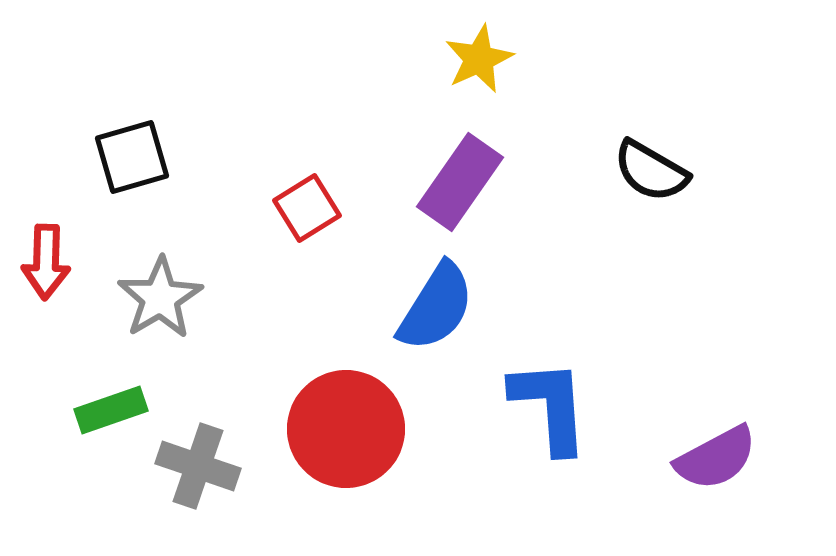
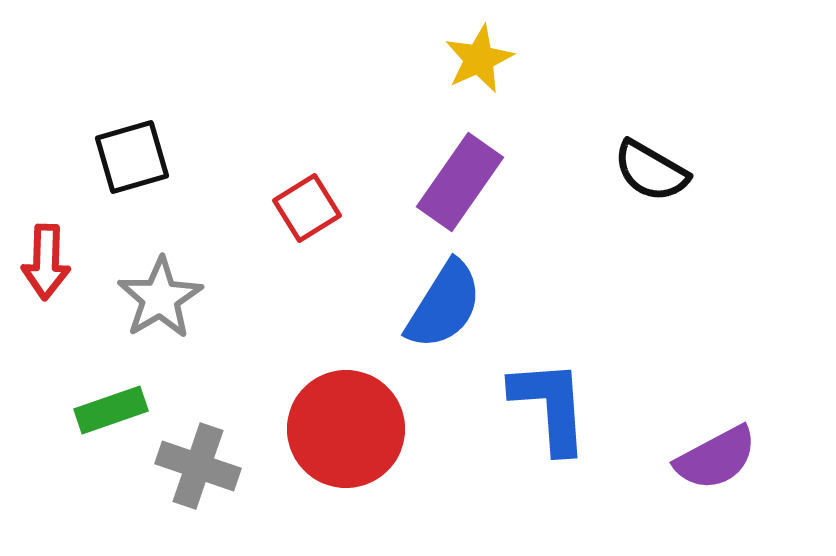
blue semicircle: moved 8 px right, 2 px up
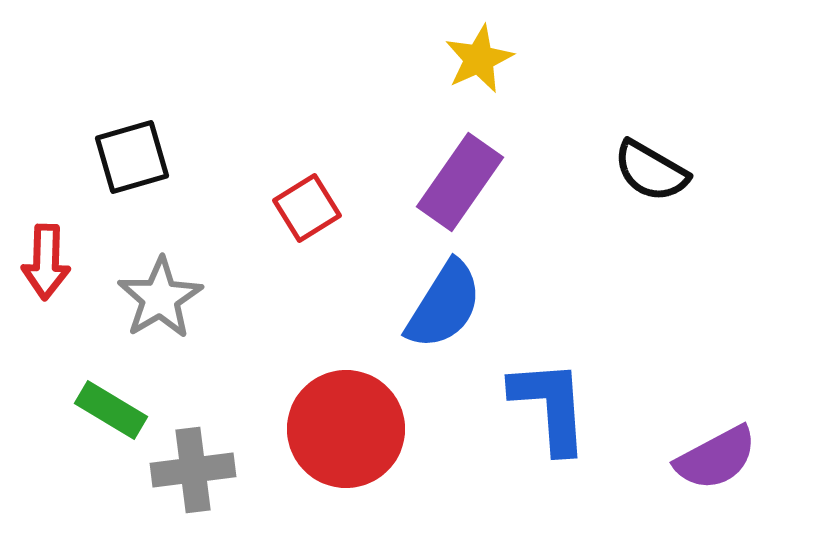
green rectangle: rotated 50 degrees clockwise
gray cross: moved 5 px left, 4 px down; rotated 26 degrees counterclockwise
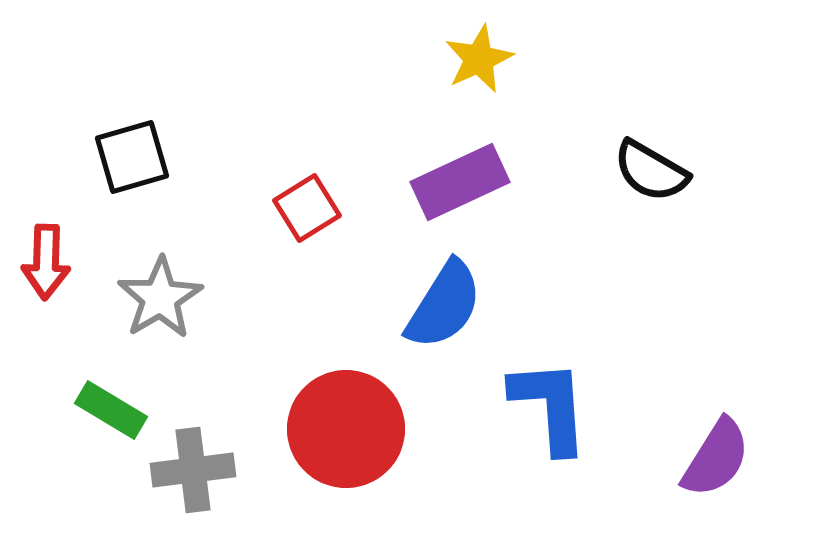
purple rectangle: rotated 30 degrees clockwise
purple semicircle: rotated 30 degrees counterclockwise
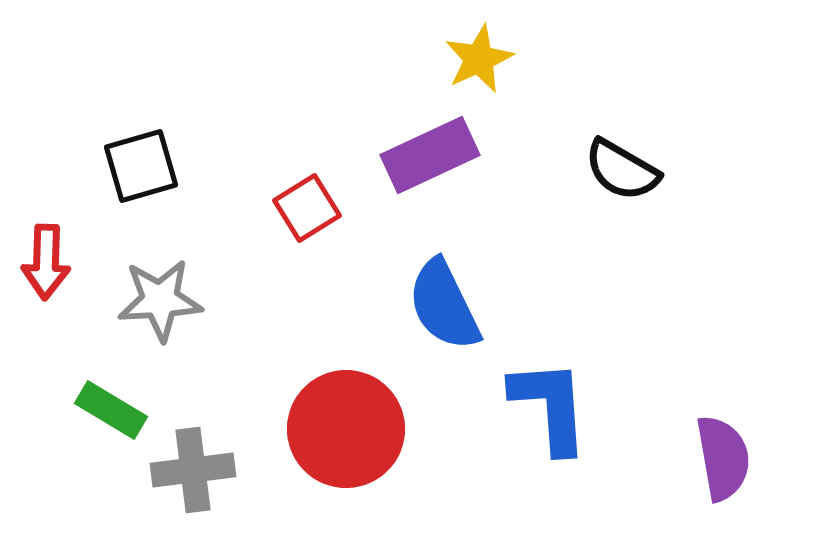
black square: moved 9 px right, 9 px down
black semicircle: moved 29 px left, 1 px up
purple rectangle: moved 30 px left, 27 px up
gray star: moved 2 px down; rotated 28 degrees clockwise
blue semicircle: rotated 122 degrees clockwise
purple semicircle: moved 7 px right; rotated 42 degrees counterclockwise
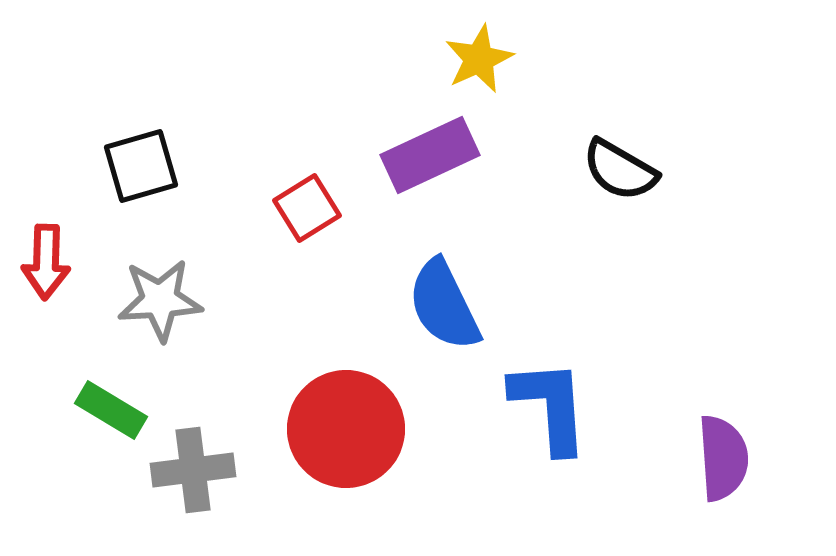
black semicircle: moved 2 px left
purple semicircle: rotated 6 degrees clockwise
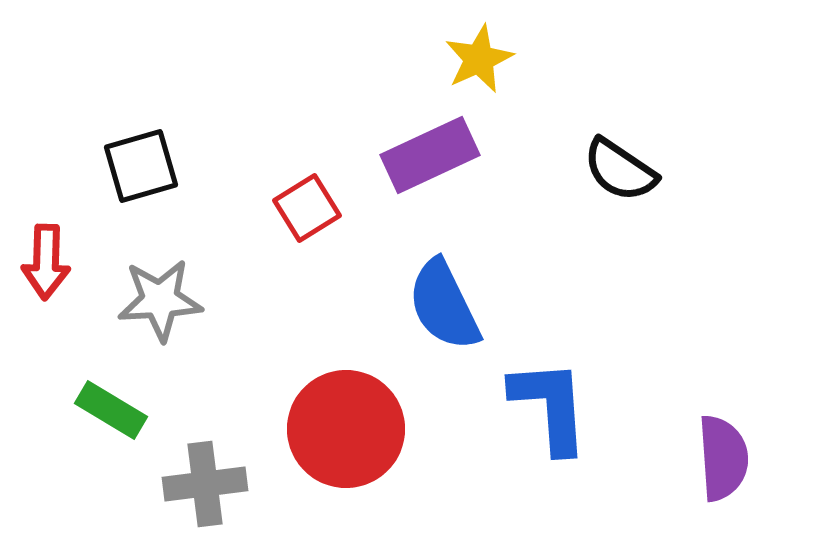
black semicircle: rotated 4 degrees clockwise
gray cross: moved 12 px right, 14 px down
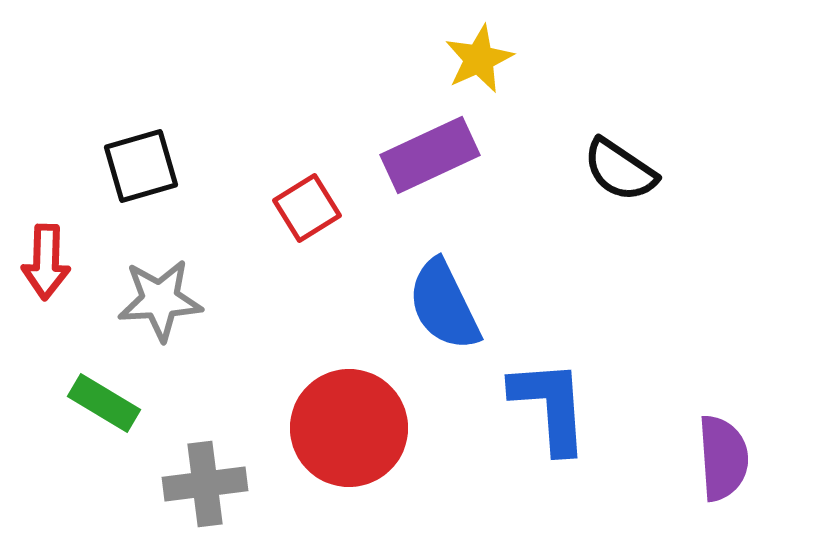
green rectangle: moved 7 px left, 7 px up
red circle: moved 3 px right, 1 px up
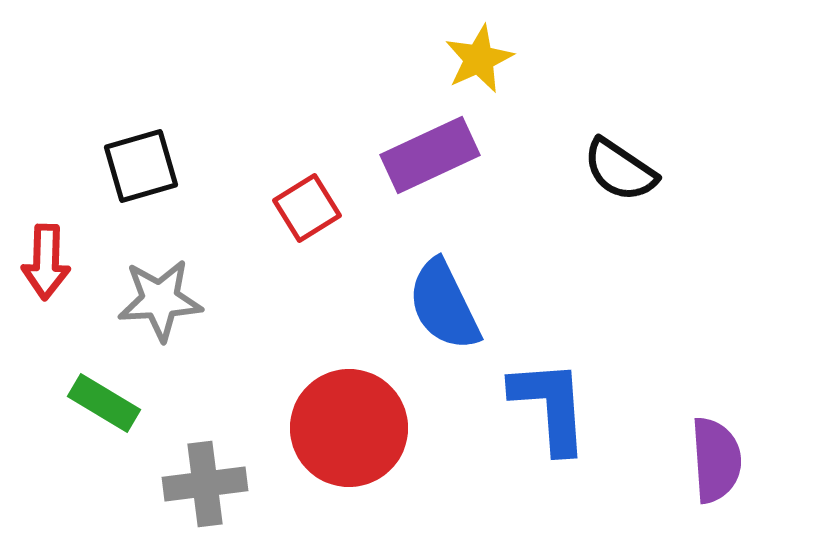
purple semicircle: moved 7 px left, 2 px down
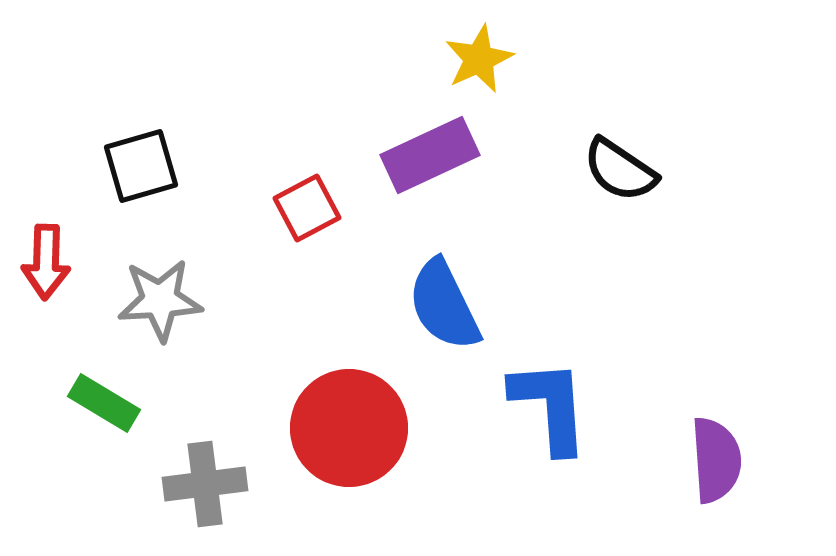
red square: rotated 4 degrees clockwise
